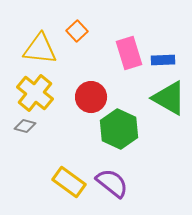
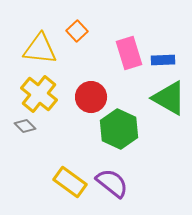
yellow cross: moved 4 px right, 1 px down
gray diamond: rotated 30 degrees clockwise
yellow rectangle: moved 1 px right
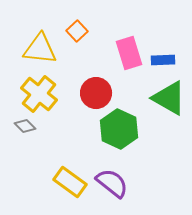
red circle: moved 5 px right, 4 px up
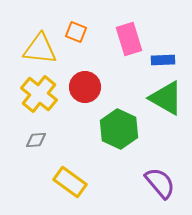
orange square: moved 1 px left, 1 px down; rotated 25 degrees counterclockwise
pink rectangle: moved 14 px up
red circle: moved 11 px left, 6 px up
green triangle: moved 3 px left
gray diamond: moved 11 px right, 14 px down; rotated 50 degrees counterclockwise
purple semicircle: moved 48 px right; rotated 12 degrees clockwise
